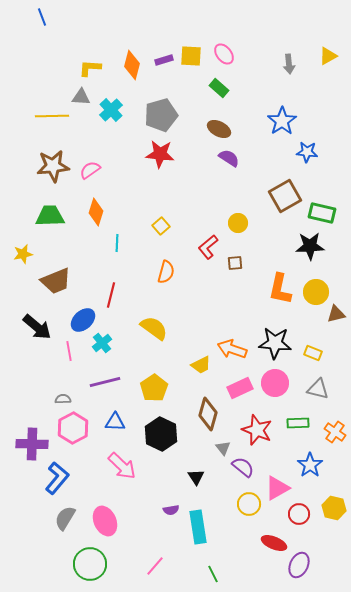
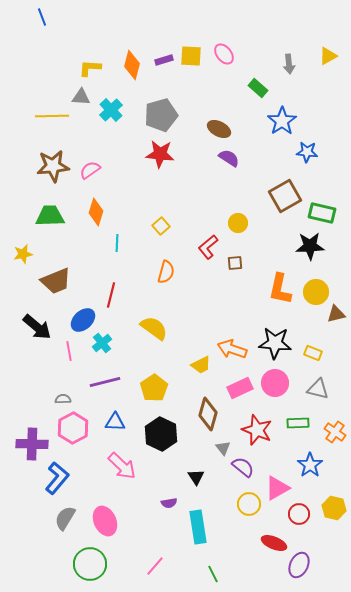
green rectangle at (219, 88): moved 39 px right
purple semicircle at (171, 510): moved 2 px left, 7 px up
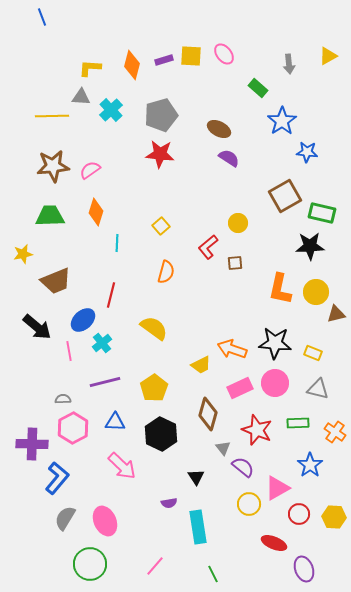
yellow hexagon at (334, 508): moved 9 px down; rotated 10 degrees counterclockwise
purple ellipse at (299, 565): moved 5 px right, 4 px down; rotated 45 degrees counterclockwise
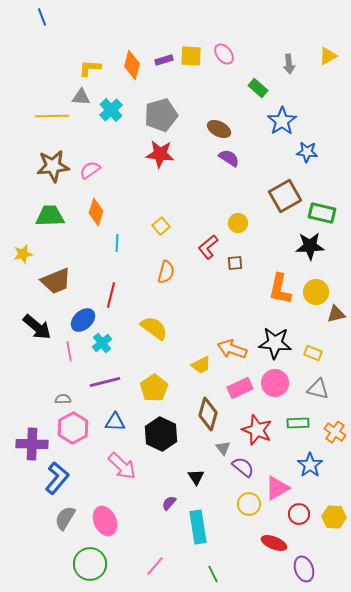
purple semicircle at (169, 503): rotated 140 degrees clockwise
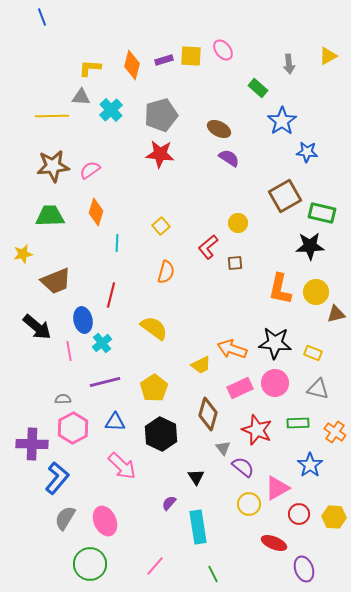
pink ellipse at (224, 54): moved 1 px left, 4 px up
blue ellipse at (83, 320): rotated 60 degrees counterclockwise
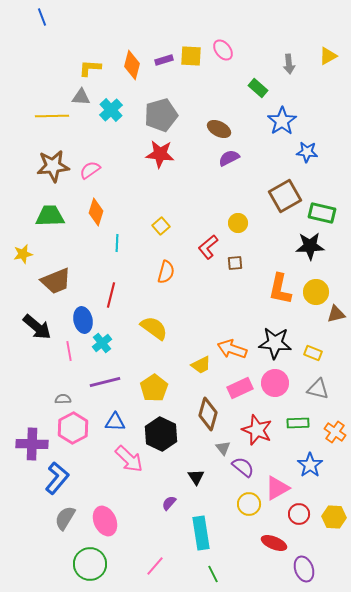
purple semicircle at (229, 158): rotated 60 degrees counterclockwise
pink arrow at (122, 466): moved 7 px right, 7 px up
cyan rectangle at (198, 527): moved 3 px right, 6 px down
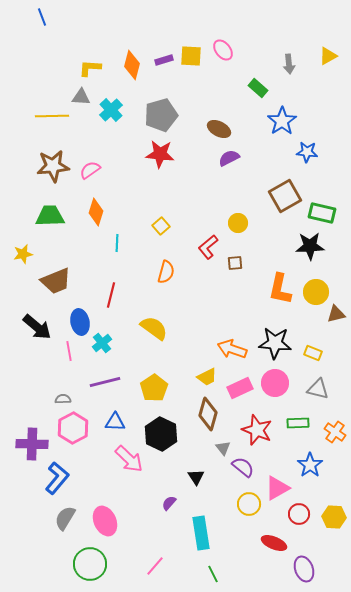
blue ellipse at (83, 320): moved 3 px left, 2 px down
yellow trapezoid at (201, 365): moved 6 px right, 12 px down
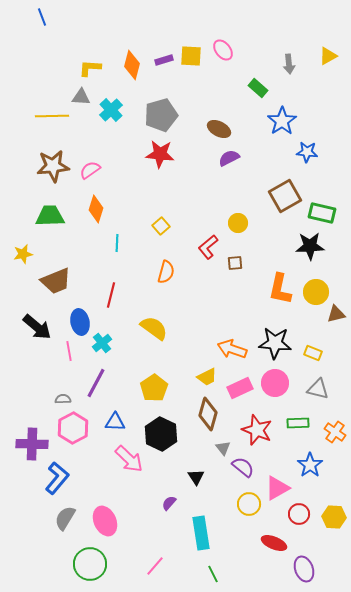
orange diamond at (96, 212): moved 3 px up
purple line at (105, 382): moved 9 px left, 1 px down; rotated 48 degrees counterclockwise
